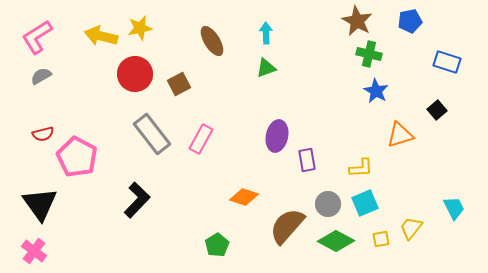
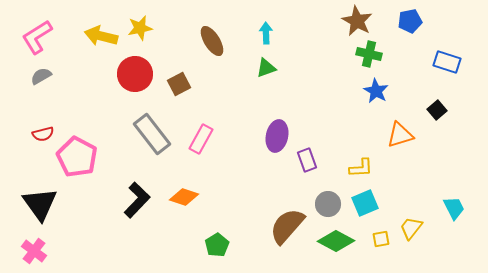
purple rectangle: rotated 10 degrees counterclockwise
orange diamond: moved 60 px left
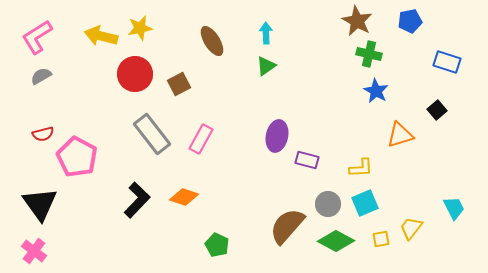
green triangle: moved 2 px up; rotated 15 degrees counterclockwise
purple rectangle: rotated 55 degrees counterclockwise
green pentagon: rotated 15 degrees counterclockwise
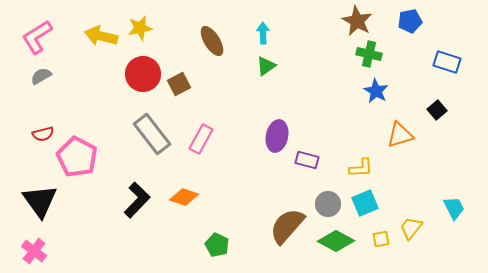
cyan arrow: moved 3 px left
red circle: moved 8 px right
black triangle: moved 3 px up
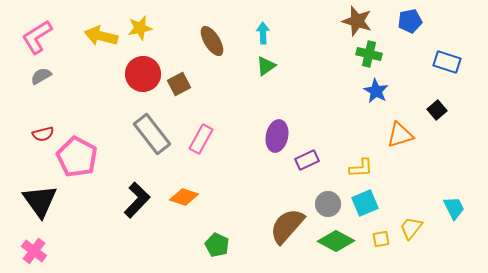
brown star: rotated 12 degrees counterclockwise
purple rectangle: rotated 40 degrees counterclockwise
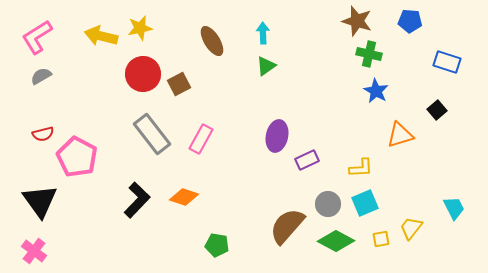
blue pentagon: rotated 15 degrees clockwise
green pentagon: rotated 15 degrees counterclockwise
